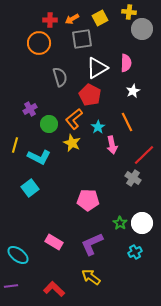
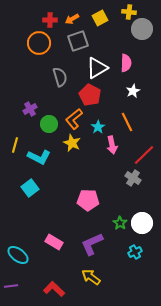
gray square: moved 4 px left, 2 px down; rotated 10 degrees counterclockwise
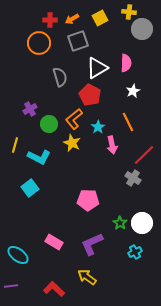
orange line: moved 1 px right
yellow arrow: moved 4 px left
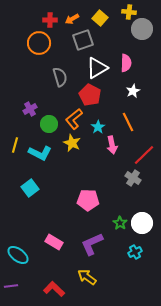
yellow square: rotated 21 degrees counterclockwise
gray square: moved 5 px right, 1 px up
cyan L-shape: moved 1 px right, 4 px up
